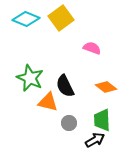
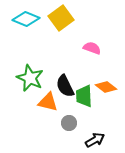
green trapezoid: moved 18 px left, 24 px up
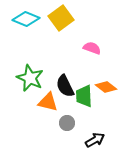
gray circle: moved 2 px left
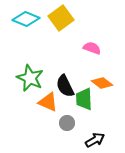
orange diamond: moved 4 px left, 4 px up
green trapezoid: moved 3 px down
orange triangle: rotated 10 degrees clockwise
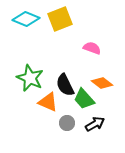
yellow square: moved 1 px left, 1 px down; rotated 15 degrees clockwise
black semicircle: moved 1 px up
green trapezoid: rotated 40 degrees counterclockwise
black arrow: moved 16 px up
